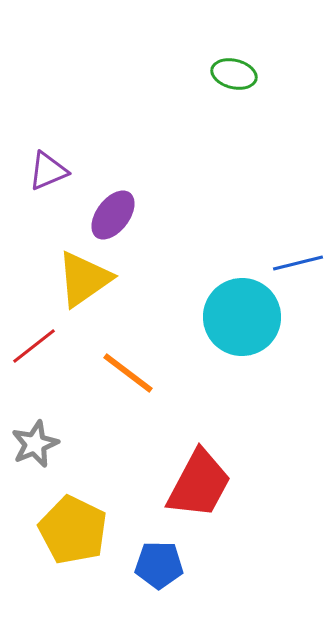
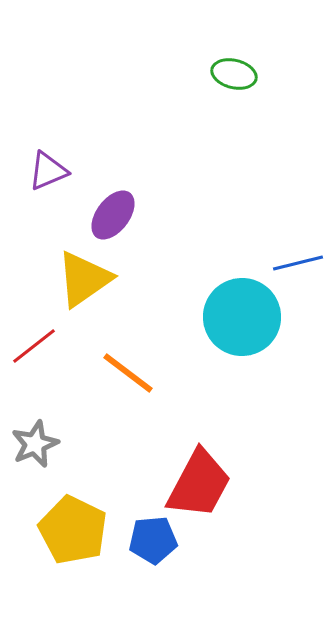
blue pentagon: moved 6 px left, 25 px up; rotated 6 degrees counterclockwise
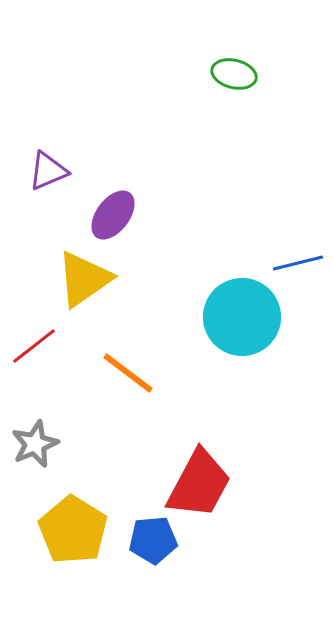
yellow pentagon: rotated 6 degrees clockwise
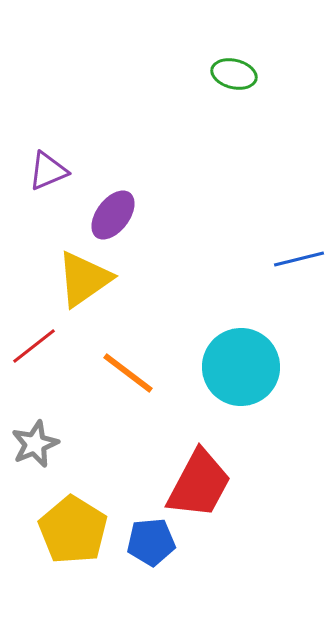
blue line: moved 1 px right, 4 px up
cyan circle: moved 1 px left, 50 px down
blue pentagon: moved 2 px left, 2 px down
